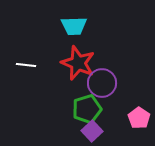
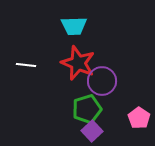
purple circle: moved 2 px up
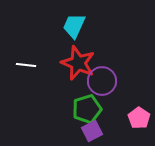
cyan trapezoid: rotated 116 degrees clockwise
purple square: rotated 15 degrees clockwise
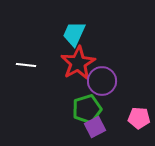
cyan trapezoid: moved 8 px down
red star: rotated 20 degrees clockwise
pink pentagon: rotated 30 degrees counterclockwise
purple square: moved 3 px right, 4 px up
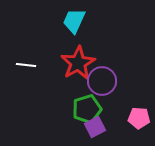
cyan trapezoid: moved 13 px up
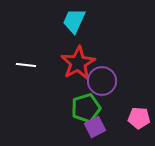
green pentagon: moved 1 px left, 1 px up
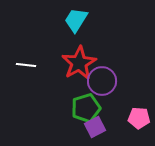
cyan trapezoid: moved 2 px right, 1 px up; rotated 8 degrees clockwise
red star: moved 1 px right
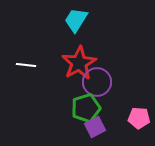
purple circle: moved 5 px left, 1 px down
